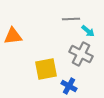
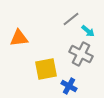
gray line: rotated 36 degrees counterclockwise
orange triangle: moved 6 px right, 2 px down
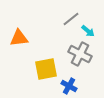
gray cross: moved 1 px left
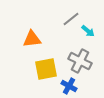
orange triangle: moved 13 px right, 1 px down
gray cross: moved 7 px down
